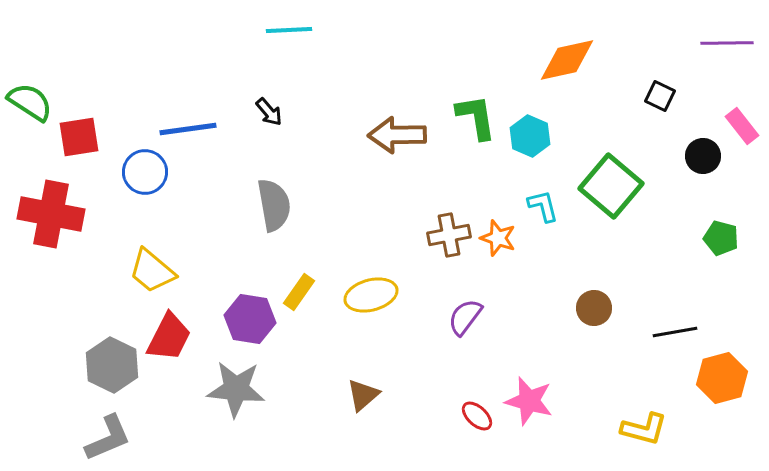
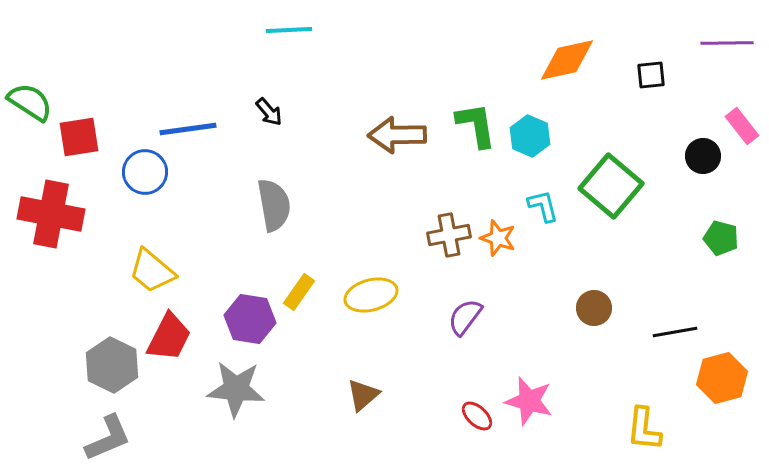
black square: moved 9 px left, 21 px up; rotated 32 degrees counterclockwise
green L-shape: moved 8 px down
yellow L-shape: rotated 81 degrees clockwise
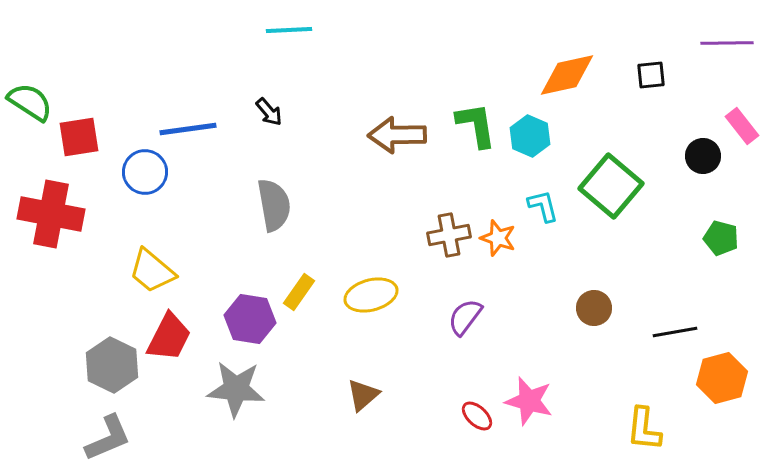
orange diamond: moved 15 px down
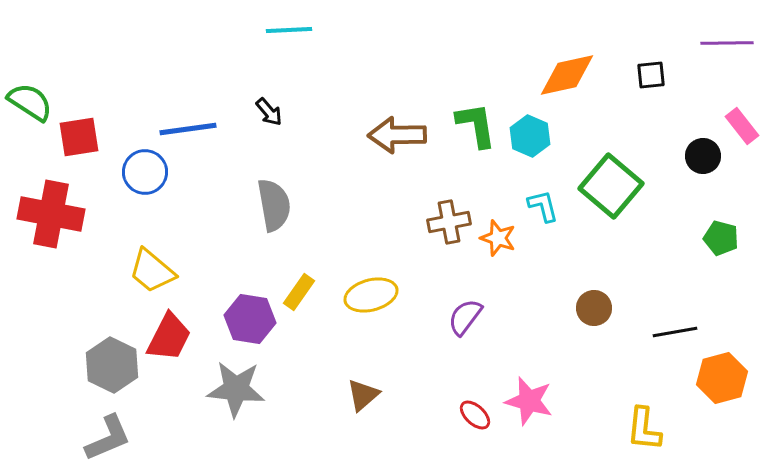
brown cross: moved 13 px up
red ellipse: moved 2 px left, 1 px up
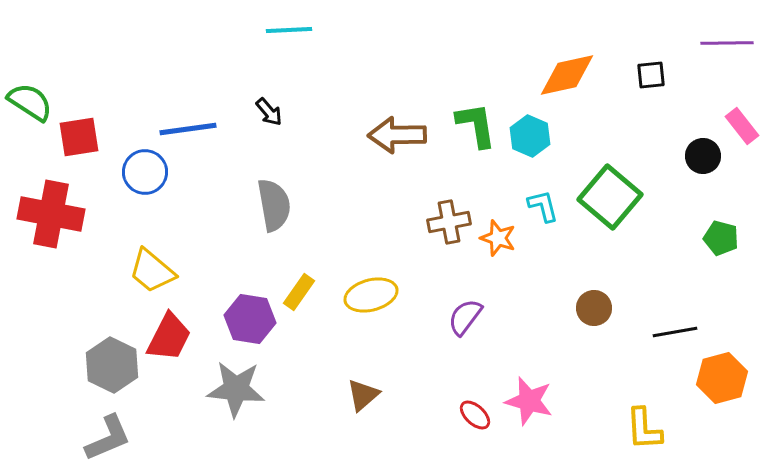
green square: moved 1 px left, 11 px down
yellow L-shape: rotated 9 degrees counterclockwise
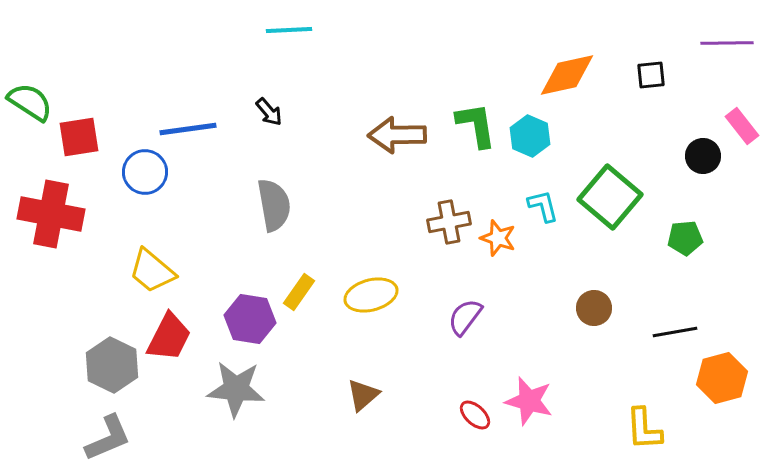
green pentagon: moved 36 px left; rotated 20 degrees counterclockwise
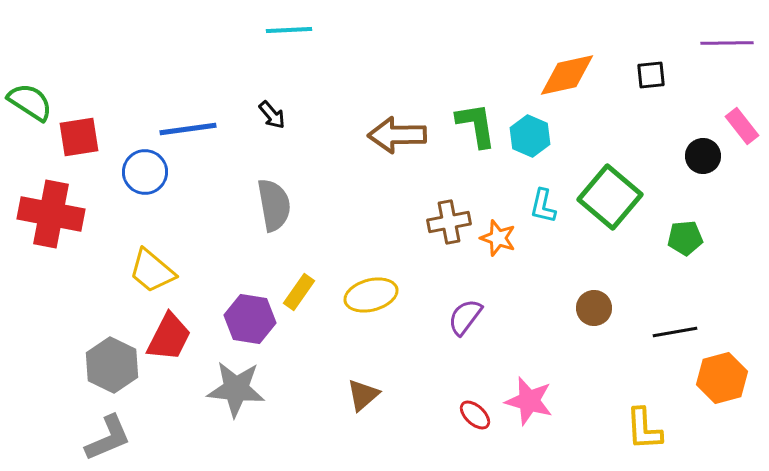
black arrow: moved 3 px right, 3 px down
cyan L-shape: rotated 153 degrees counterclockwise
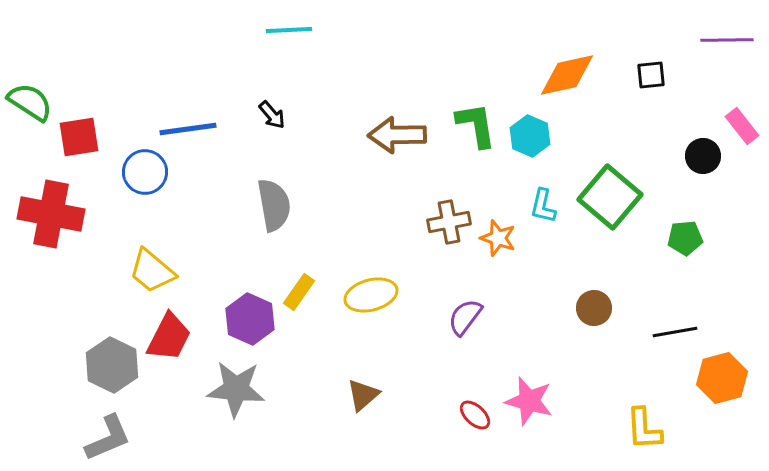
purple line: moved 3 px up
purple hexagon: rotated 15 degrees clockwise
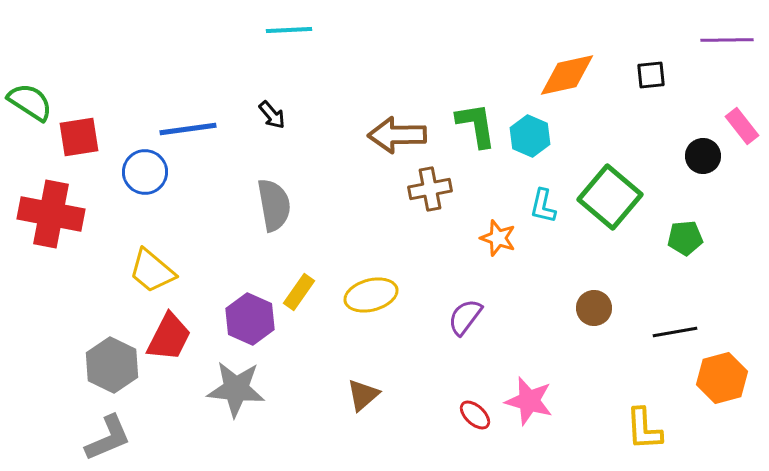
brown cross: moved 19 px left, 33 px up
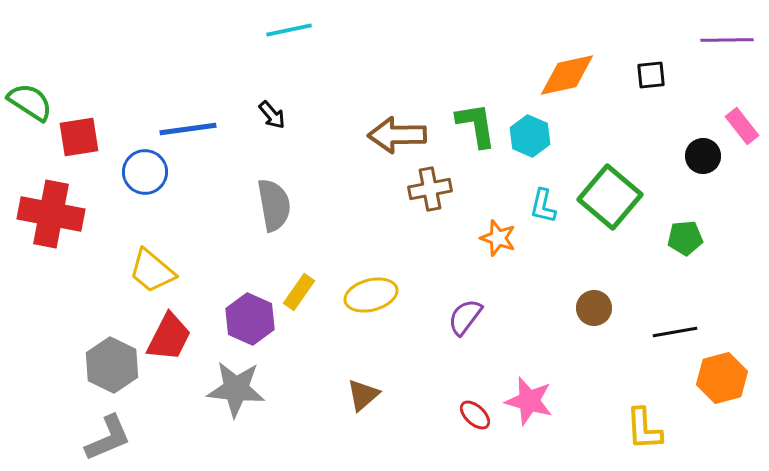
cyan line: rotated 9 degrees counterclockwise
